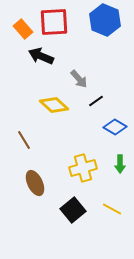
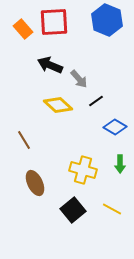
blue hexagon: moved 2 px right
black arrow: moved 9 px right, 9 px down
yellow diamond: moved 4 px right
yellow cross: moved 2 px down; rotated 32 degrees clockwise
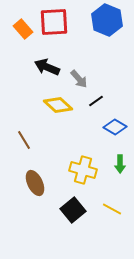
black arrow: moved 3 px left, 2 px down
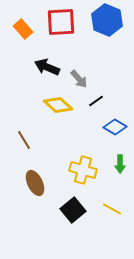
red square: moved 7 px right
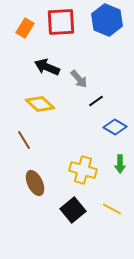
orange rectangle: moved 2 px right, 1 px up; rotated 72 degrees clockwise
yellow diamond: moved 18 px left, 1 px up
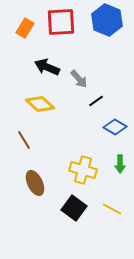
black square: moved 1 px right, 2 px up; rotated 15 degrees counterclockwise
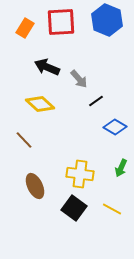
brown line: rotated 12 degrees counterclockwise
green arrow: moved 1 px right, 4 px down; rotated 24 degrees clockwise
yellow cross: moved 3 px left, 4 px down; rotated 8 degrees counterclockwise
brown ellipse: moved 3 px down
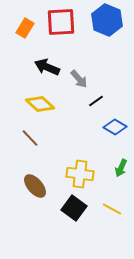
brown line: moved 6 px right, 2 px up
brown ellipse: rotated 15 degrees counterclockwise
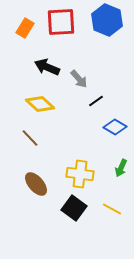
brown ellipse: moved 1 px right, 2 px up
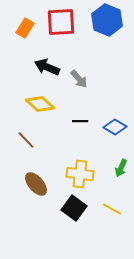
black line: moved 16 px left, 20 px down; rotated 35 degrees clockwise
brown line: moved 4 px left, 2 px down
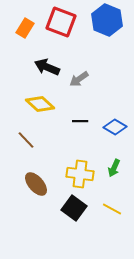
red square: rotated 24 degrees clockwise
gray arrow: rotated 96 degrees clockwise
green arrow: moved 7 px left
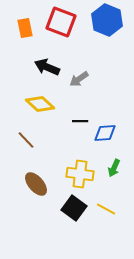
orange rectangle: rotated 42 degrees counterclockwise
blue diamond: moved 10 px left, 6 px down; rotated 35 degrees counterclockwise
yellow line: moved 6 px left
